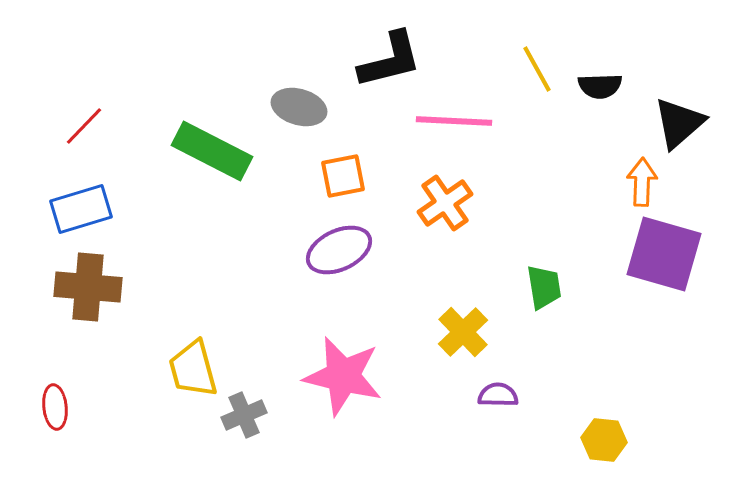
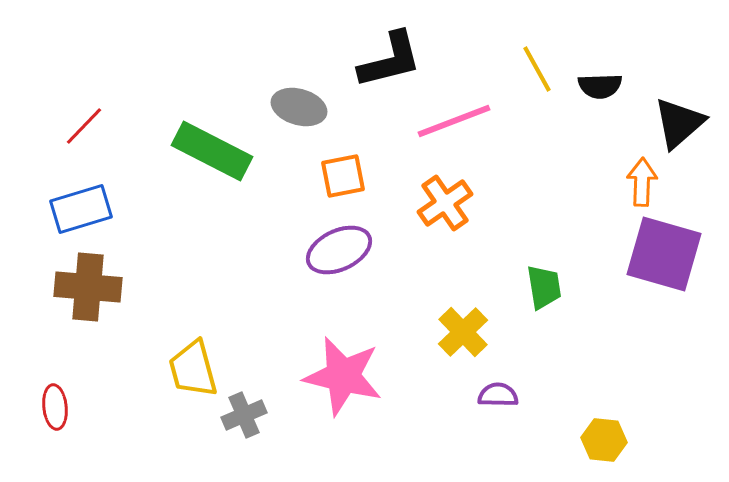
pink line: rotated 24 degrees counterclockwise
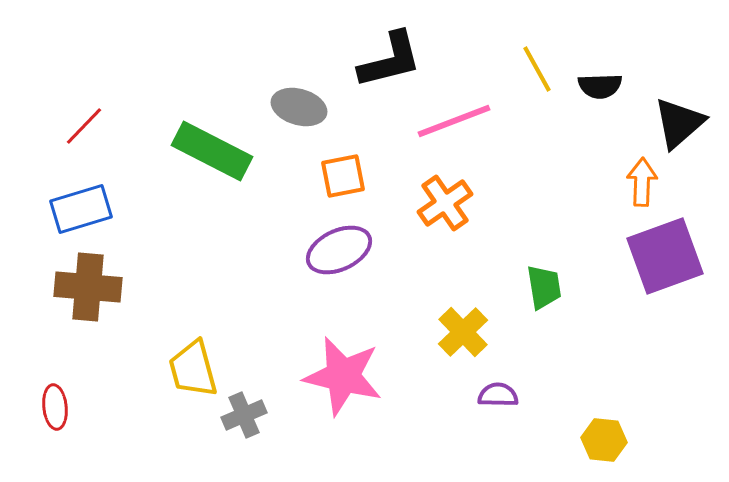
purple square: moved 1 px right, 2 px down; rotated 36 degrees counterclockwise
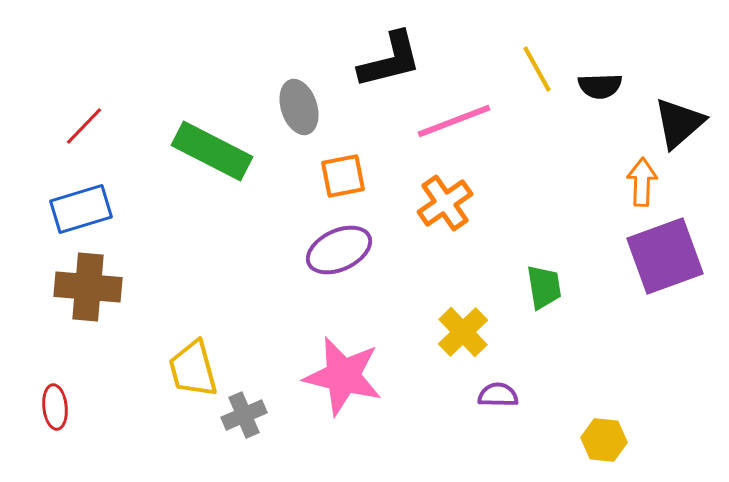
gray ellipse: rotated 56 degrees clockwise
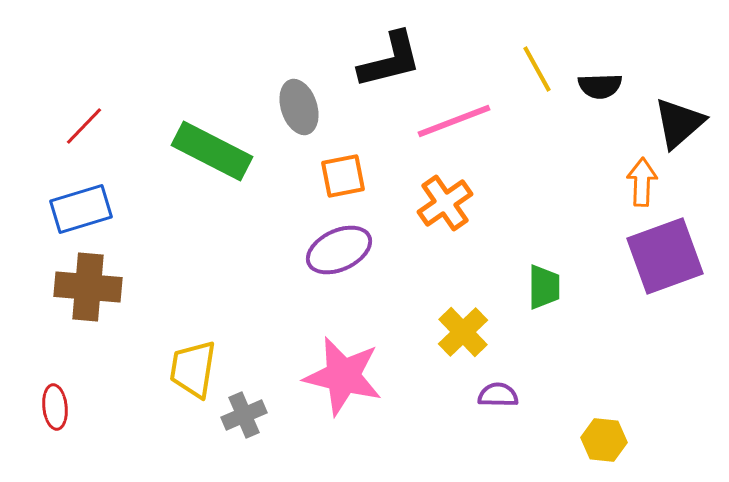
green trapezoid: rotated 9 degrees clockwise
yellow trapezoid: rotated 24 degrees clockwise
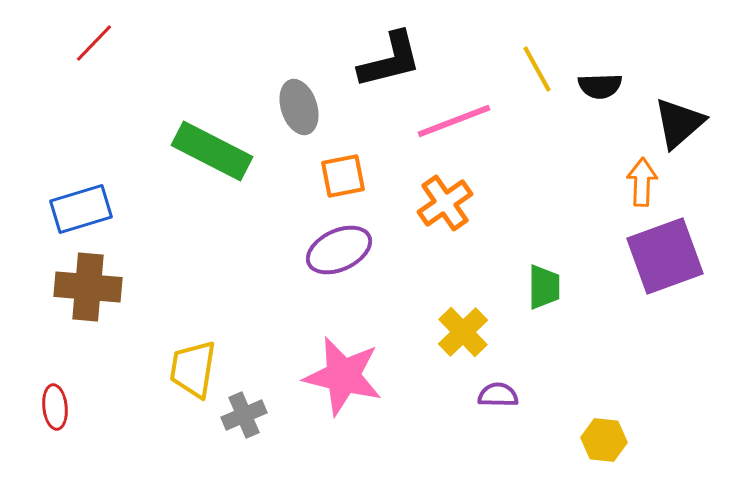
red line: moved 10 px right, 83 px up
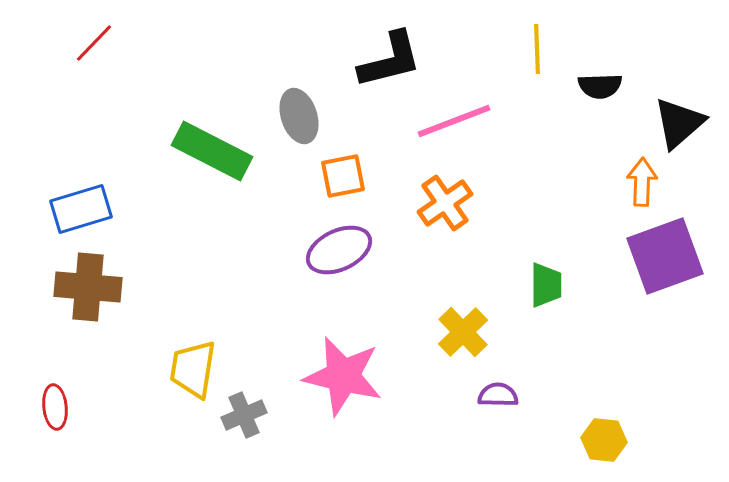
yellow line: moved 20 px up; rotated 27 degrees clockwise
gray ellipse: moved 9 px down
green trapezoid: moved 2 px right, 2 px up
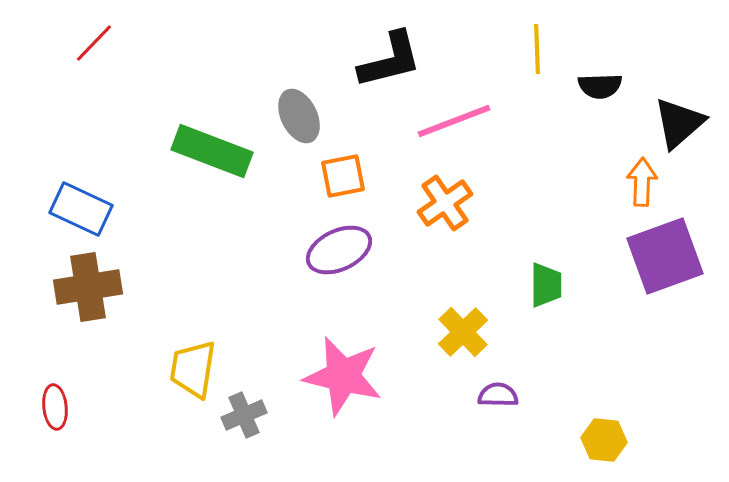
gray ellipse: rotated 8 degrees counterclockwise
green rectangle: rotated 6 degrees counterclockwise
blue rectangle: rotated 42 degrees clockwise
brown cross: rotated 14 degrees counterclockwise
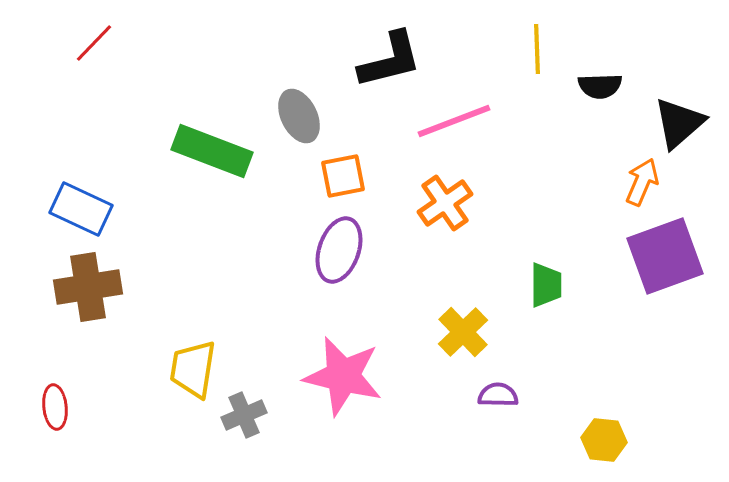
orange arrow: rotated 21 degrees clockwise
purple ellipse: rotated 46 degrees counterclockwise
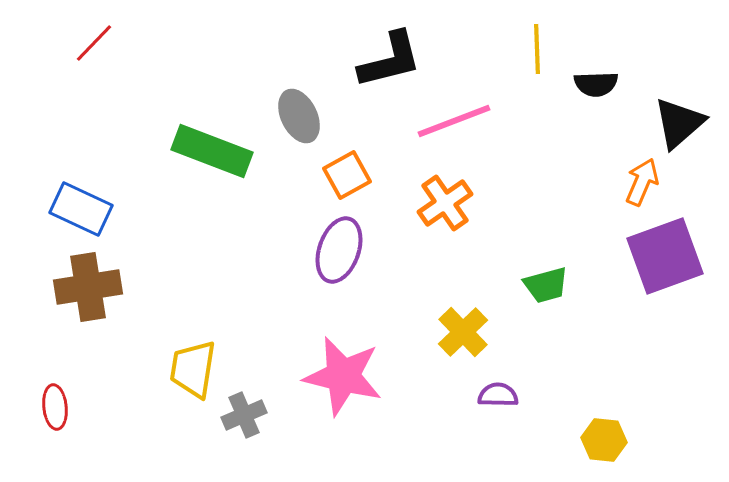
black semicircle: moved 4 px left, 2 px up
orange square: moved 4 px right, 1 px up; rotated 18 degrees counterclockwise
green trapezoid: rotated 75 degrees clockwise
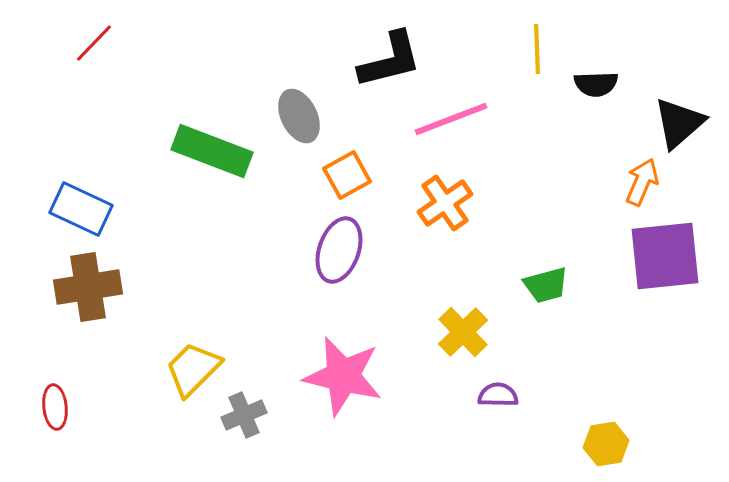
pink line: moved 3 px left, 2 px up
purple square: rotated 14 degrees clockwise
yellow trapezoid: rotated 36 degrees clockwise
yellow hexagon: moved 2 px right, 4 px down; rotated 15 degrees counterclockwise
